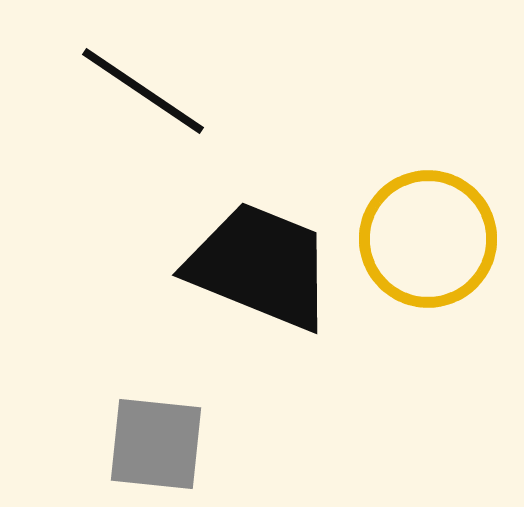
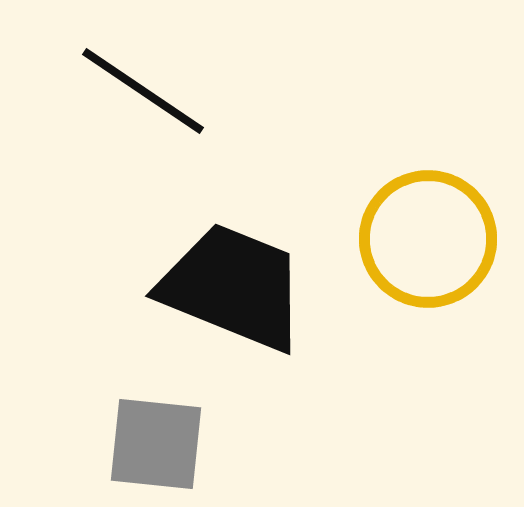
black trapezoid: moved 27 px left, 21 px down
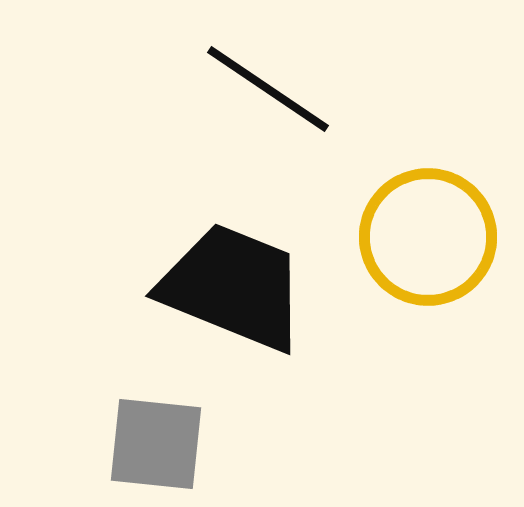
black line: moved 125 px right, 2 px up
yellow circle: moved 2 px up
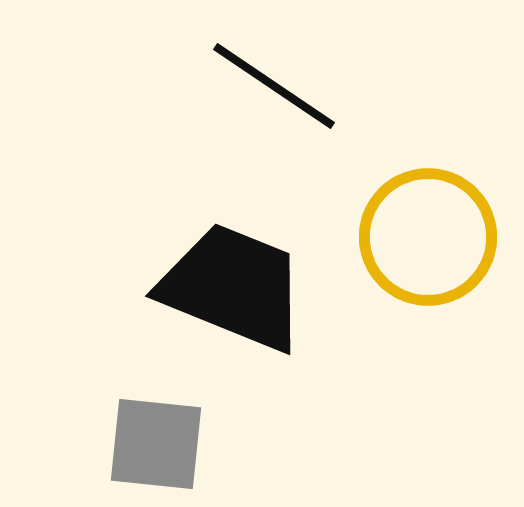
black line: moved 6 px right, 3 px up
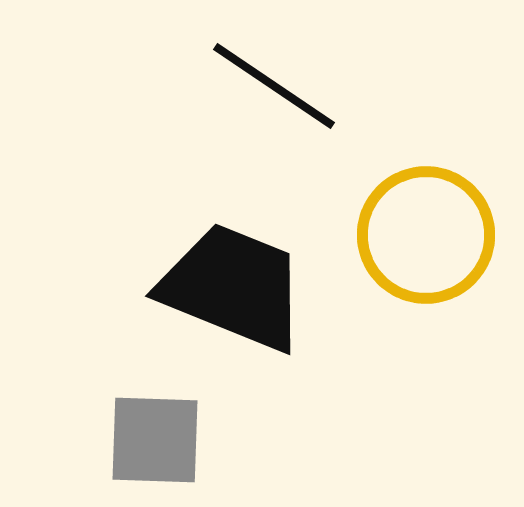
yellow circle: moved 2 px left, 2 px up
gray square: moved 1 px left, 4 px up; rotated 4 degrees counterclockwise
